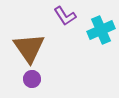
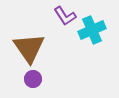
cyan cross: moved 9 px left
purple circle: moved 1 px right
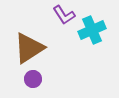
purple L-shape: moved 1 px left, 1 px up
brown triangle: rotated 32 degrees clockwise
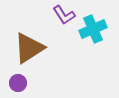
cyan cross: moved 1 px right, 1 px up
purple circle: moved 15 px left, 4 px down
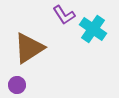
cyan cross: rotated 32 degrees counterclockwise
purple circle: moved 1 px left, 2 px down
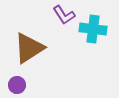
cyan cross: rotated 28 degrees counterclockwise
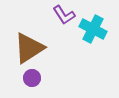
cyan cross: rotated 20 degrees clockwise
purple circle: moved 15 px right, 7 px up
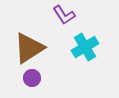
cyan cross: moved 8 px left, 18 px down; rotated 32 degrees clockwise
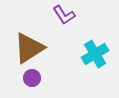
cyan cross: moved 10 px right, 7 px down
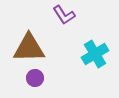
brown triangle: rotated 32 degrees clockwise
purple circle: moved 3 px right
